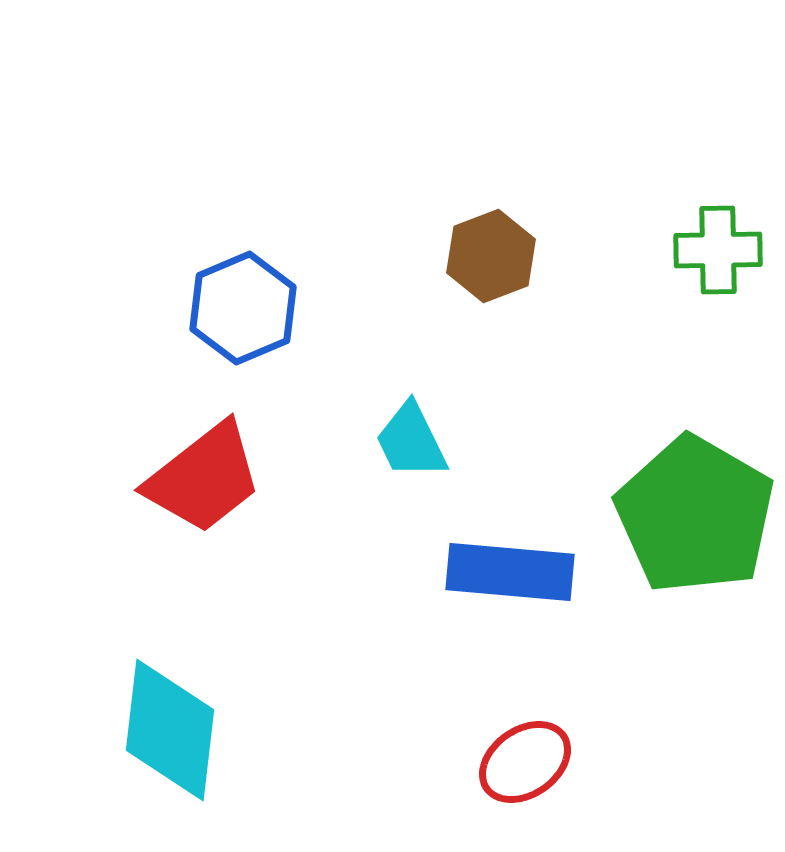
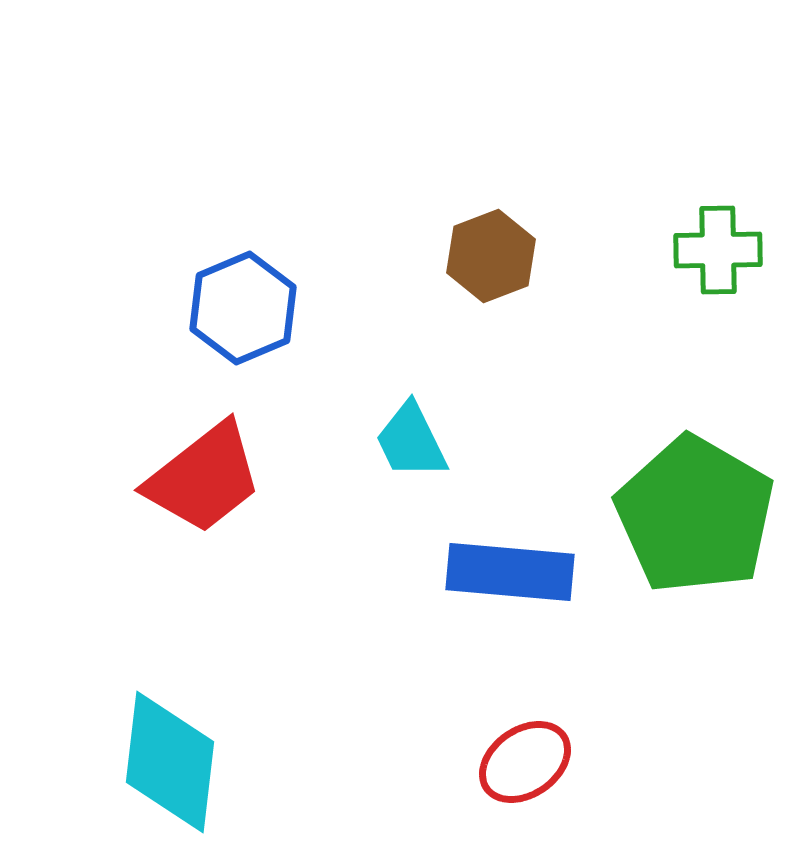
cyan diamond: moved 32 px down
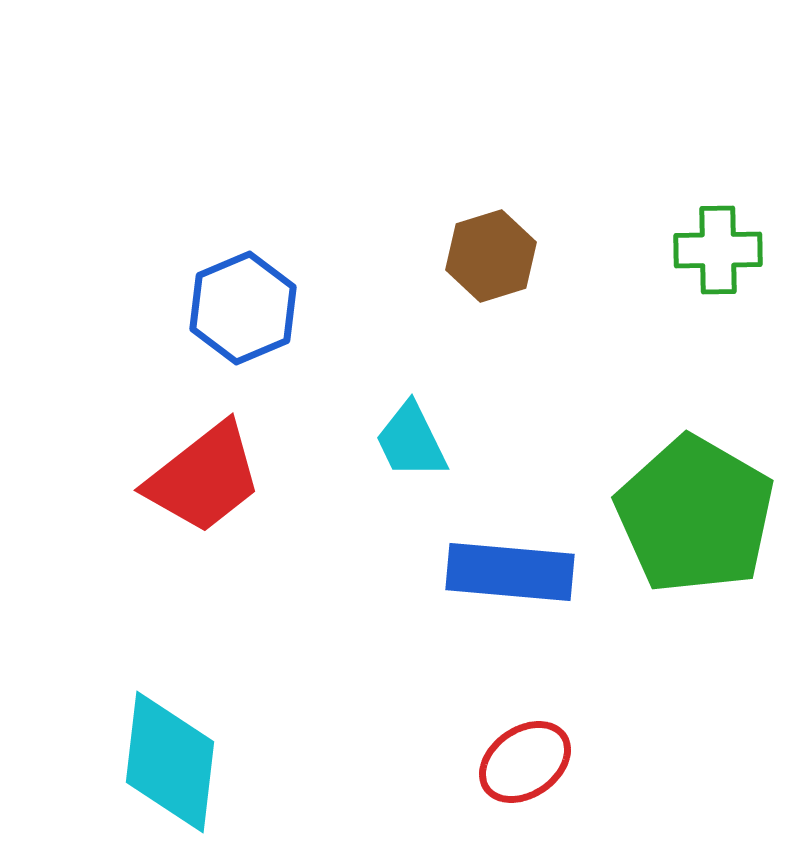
brown hexagon: rotated 4 degrees clockwise
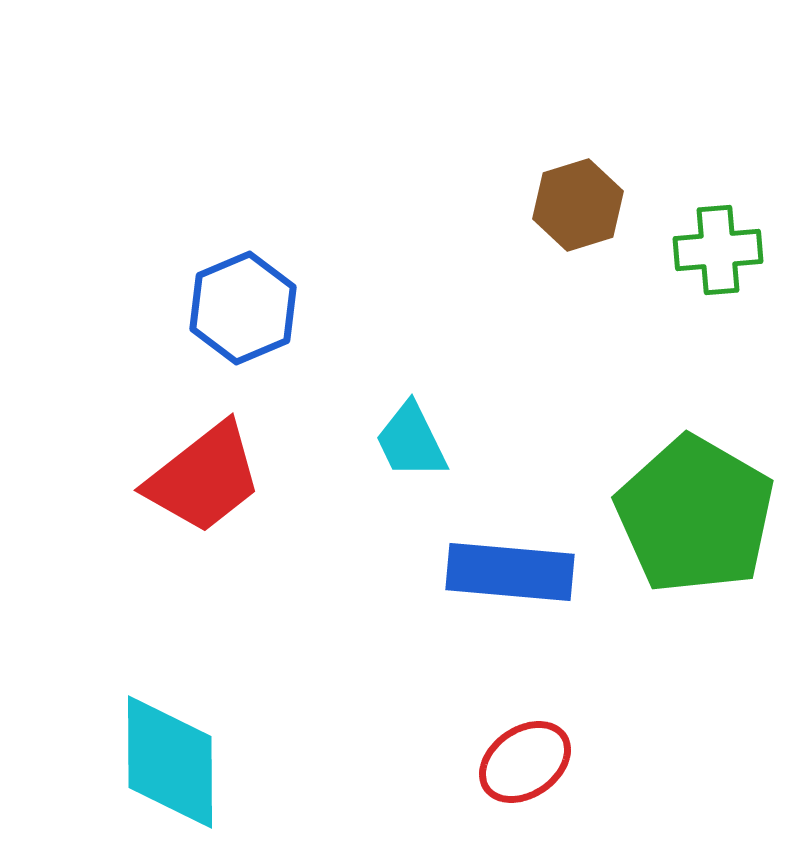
green cross: rotated 4 degrees counterclockwise
brown hexagon: moved 87 px right, 51 px up
cyan diamond: rotated 7 degrees counterclockwise
